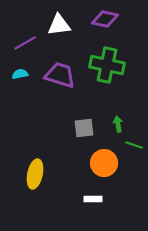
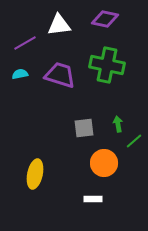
green line: moved 4 px up; rotated 60 degrees counterclockwise
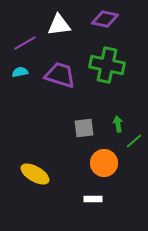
cyan semicircle: moved 2 px up
yellow ellipse: rotated 72 degrees counterclockwise
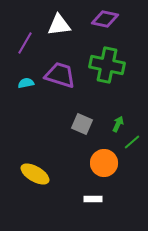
purple line: rotated 30 degrees counterclockwise
cyan semicircle: moved 6 px right, 11 px down
green arrow: rotated 35 degrees clockwise
gray square: moved 2 px left, 4 px up; rotated 30 degrees clockwise
green line: moved 2 px left, 1 px down
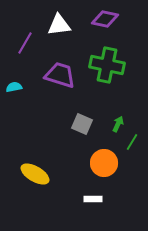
cyan semicircle: moved 12 px left, 4 px down
green line: rotated 18 degrees counterclockwise
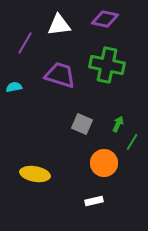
yellow ellipse: rotated 20 degrees counterclockwise
white rectangle: moved 1 px right, 2 px down; rotated 12 degrees counterclockwise
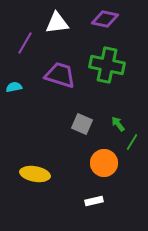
white triangle: moved 2 px left, 2 px up
green arrow: rotated 63 degrees counterclockwise
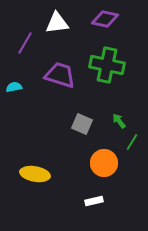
green arrow: moved 1 px right, 3 px up
